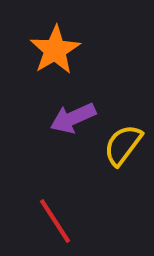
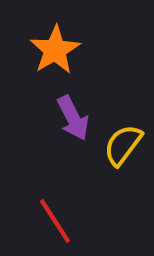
purple arrow: rotated 93 degrees counterclockwise
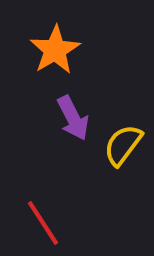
red line: moved 12 px left, 2 px down
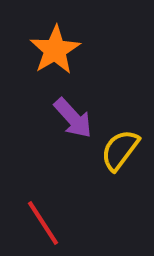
purple arrow: rotated 15 degrees counterclockwise
yellow semicircle: moved 3 px left, 5 px down
